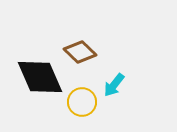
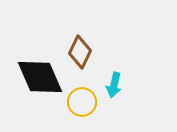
brown diamond: rotated 72 degrees clockwise
cyan arrow: rotated 25 degrees counterclockwise
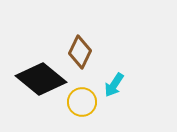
black diamond: moved 1 px right, 2 px down; rotated 27 degrees counterclockwise
cyan arrow: rotated 20 degrees clockwise
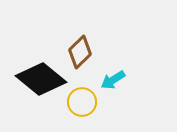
brown diamond: rotated 20 degrees clockwise
cyan arrow: moved 1 px left, 5 px up; rotated 25 degrees clockwise
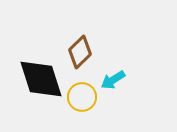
black diamond: rotated 33 degrees clockwise
yellow circle: moved 5 px up
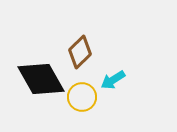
black diamond: rotated 12 degrees counterclockwise
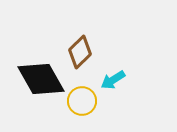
yellow circle: moved 4 px down
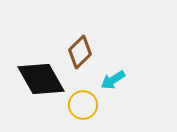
yellow circle: moved 1 px right, 4 px down
